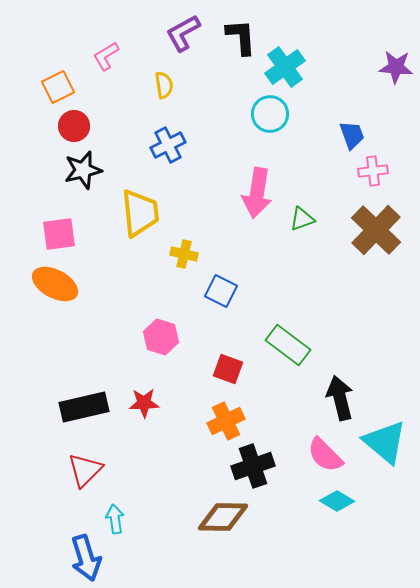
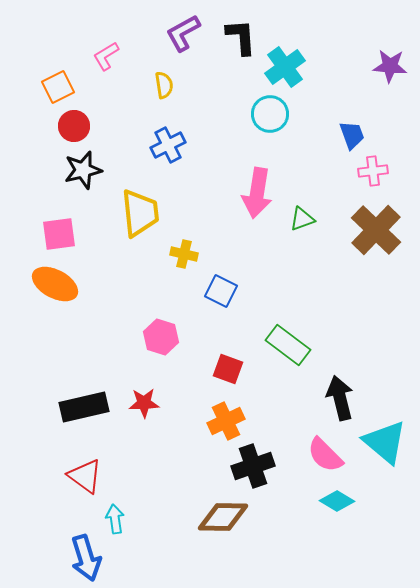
purple star: moved 6 px left, 1 px up
red triangle: moved 6 px down; rotated 39 degrees counterclockwise
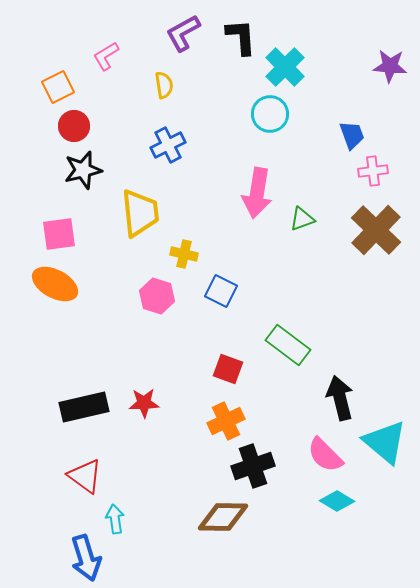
cyan cross: rotated 9 degrees counterclockwise
pink hexagon: moved 4 px left, 41 px up
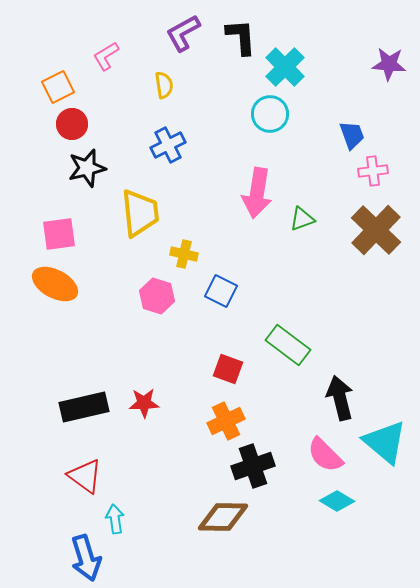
purple star: moved 1 px left, 2 px up
red circle: moved 2 px left, 2 px up
black star: moved 4 px right, 2 px up
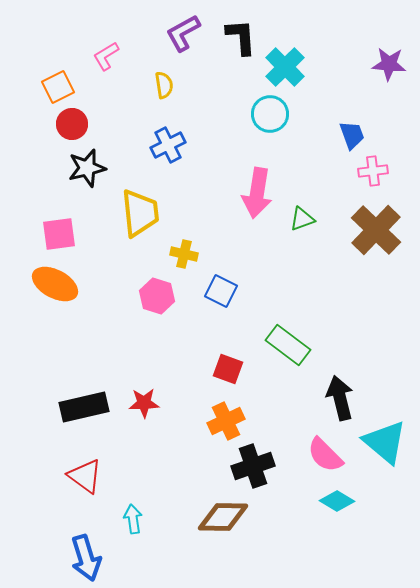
cyan arrow: moved 18 px right
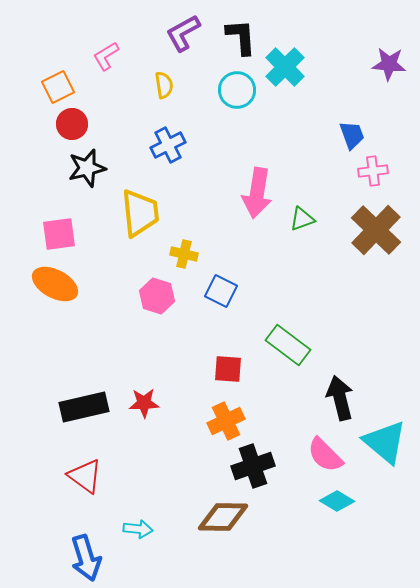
cyan circle: moved 33 px left, 24 px up
red square: rotated 16 degrees counterclockwise
cyan arrow: moved 5 px right, 10 px down; rotated 104 degrees clockwise
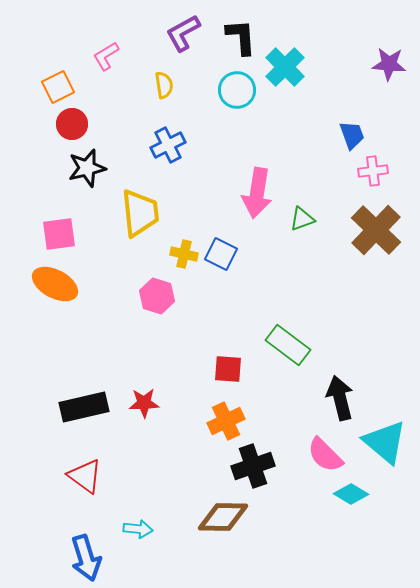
blue square: moved 37 px up
cyan diamond: moved 14 px right, 7 px up
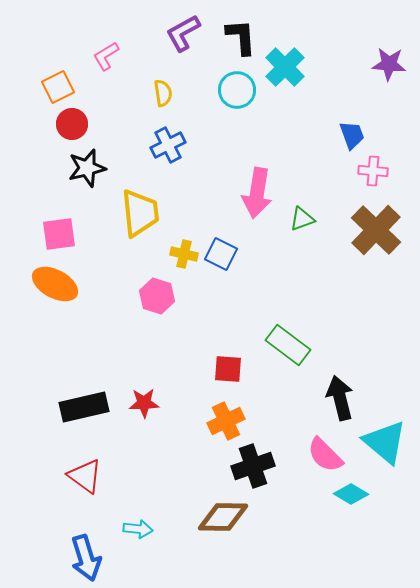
yellow semicircle: moved 1 px left, 8 px down
pink cross: rotated 12 degrees clockwise
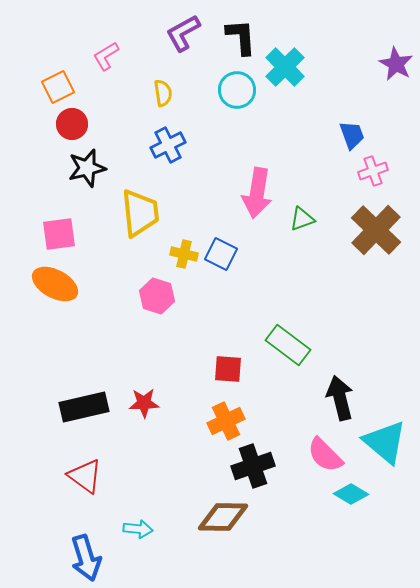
purple star: moved 7 px right; rotated 24 degrees clockwise
pink cross: rotated 24 degrees counterclockwise
